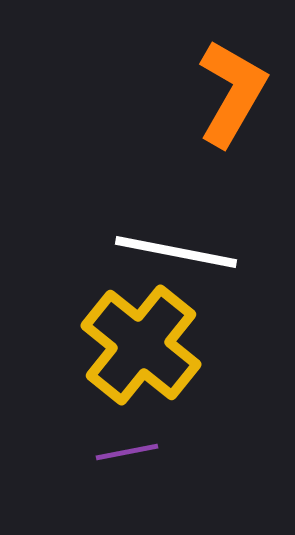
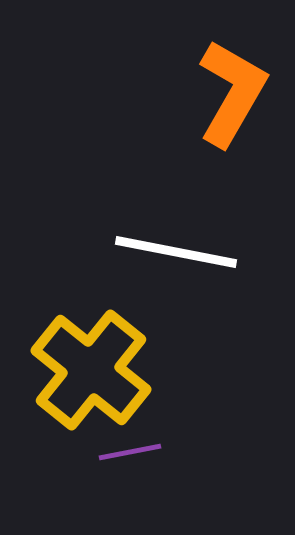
yellow cross: moved 50 px left, 25 px down
purple line: moved 3 px right
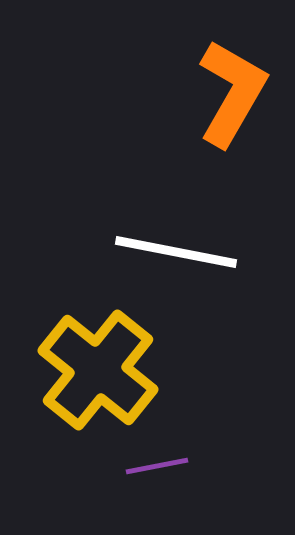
yellow cross: moved 7 px right
purple line: moved 27 px right, 14 px down
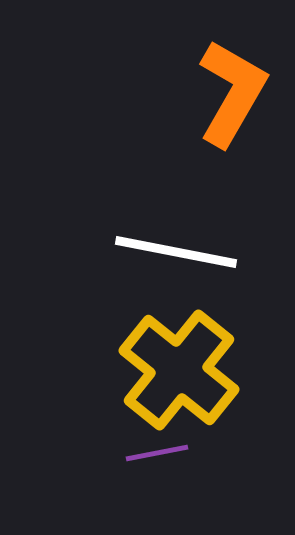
yellow cross: moved 81 px right
purple line: moved 13 px up
